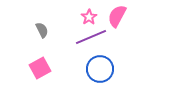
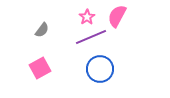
pink star: moved 2 px left
gray semicircle: rotated 63 degrees clockwise
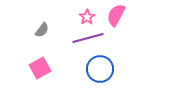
pink semicircle: moved 1 px left, 1 px up
purple line: moved 3 px left, 1 px down; rotated 8 degrees clockwise
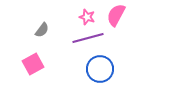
pink star: rotated 21 degrees counterclockwise
pink square: moved 7 px left, 4 px up
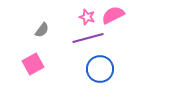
pink semicircle: moved 3 px left; rotated 35 degrees clockwise
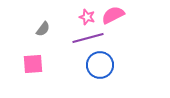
gray semicircle: moved 1 px right, 1 px up
pink square: rotated 25 degrees clockwise
blue circle: moved 4 px up
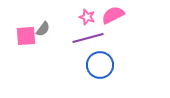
pink square: moved 7 px left, 28 px up
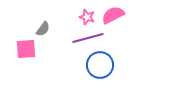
pink square: moved 13 px down
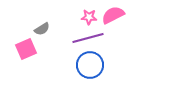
pink star: moved 2 px right; rotated 14 degrees counterclockwise
gray semicircle: moved 1 px left; rotated 21 degrees clockwise
pink square: rotated 20 degrees counterclockwise
blue circle: moved 10 px left
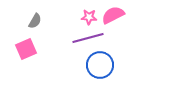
gray semicircle: moved 7 px left, 8 px up; rotated 28 degrees counterclockwise
blue circle: moved 10 px right
